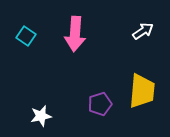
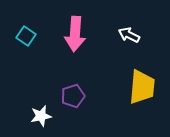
white arrow: moved 14 px left, 4 px down; rotated 120 degrees counterclockwise
yellow trapezoid: moved 4 px up
purple pentagon: moved 27 px left, 8 px up
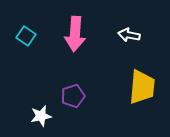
white arrow: rotated 15 degrees counterclockwise
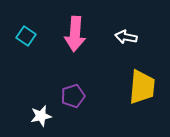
white arrow: moved 3 px left, 2 px down
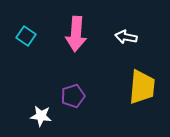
pink arrow: moved 1 px right
white star: rotated 20 degrees clockwise
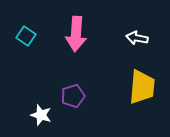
white arrow: moved 11 px right, 1 px down
white star: moved 1 px up; rotated 10 degrees clockwise
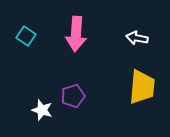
white star: moved 1 px right, 5 px up
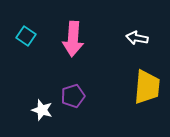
pink arrow: moved 3 px left, 5 px down
yellow trapezoid: moved 5 px right
